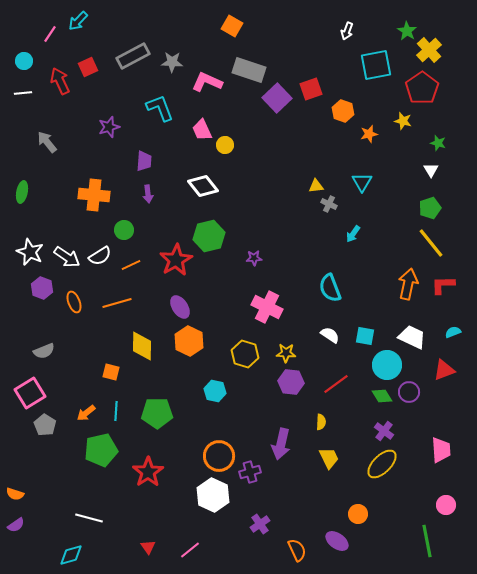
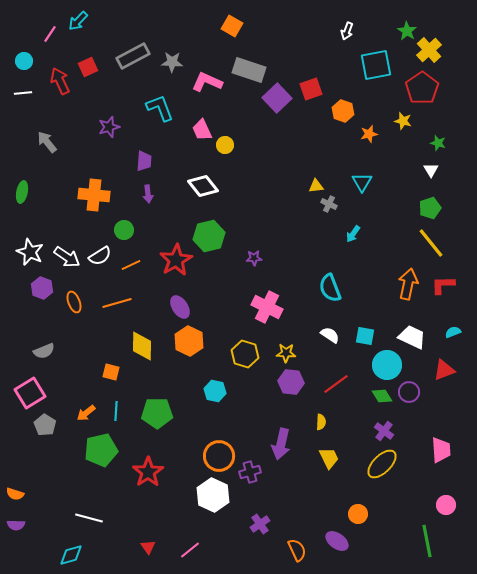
purple semicircle at (16, 525): rotated 36 degrees clockwise
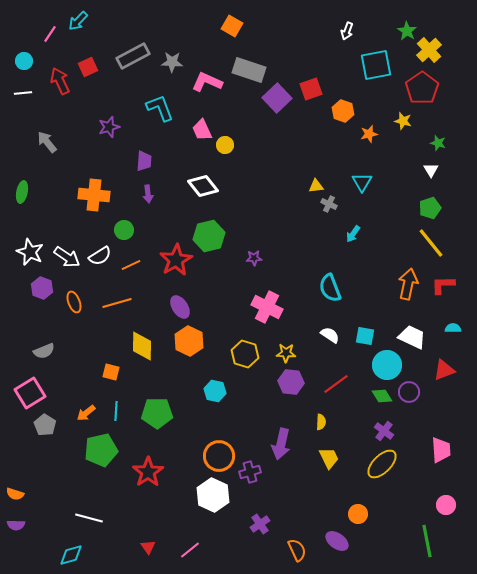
cyan semicircle at (453, 332): moved 4 px up; rotated 21 degrees clockwise
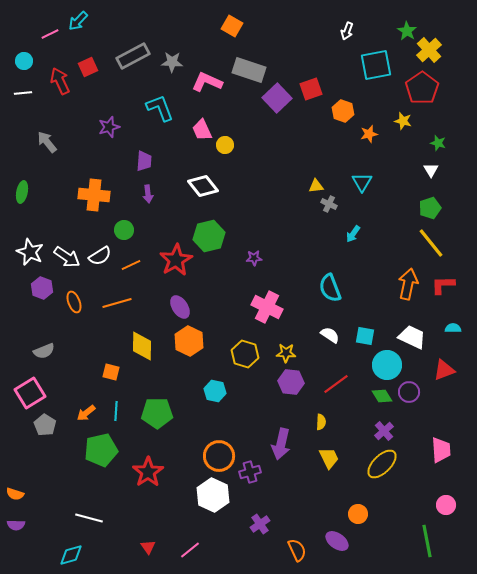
pink line at (50, 34): rotated 30 degrees clockwise
purple cross at (384, 431): rotated 12 degrees clockwise
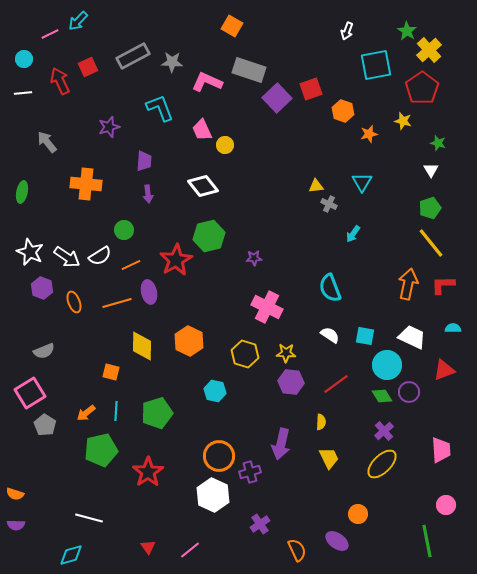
cyan circle at (24, 61): moved 2 px up
orange cross at (94, 195): moved 8 px left, 11 px up
purple ellipse at (180, 307): moved 31 px left, 15 px up; rotated 20 degrees clockwise
green pentagon at (157, 413): rotated 16 degrees counterclockwise
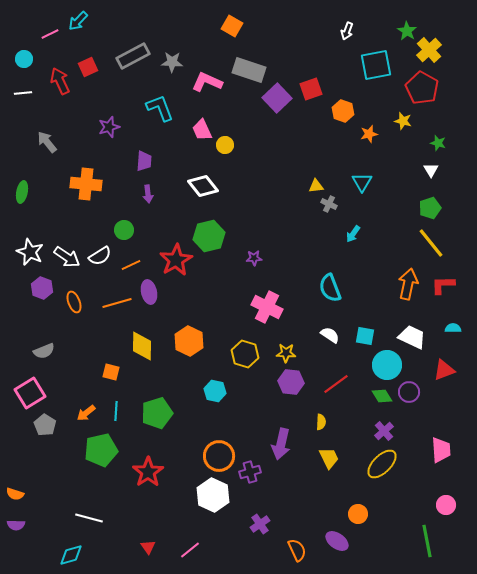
red pentagon at (422, 88): rotated 8 degrees counterclockwise
